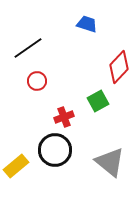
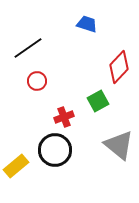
gray triangle: moved 9 px right, 17 px up
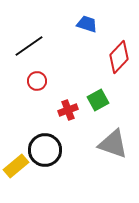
black line: moved 1 px right, 2 px up
red diamond: moved 10 px up
green square: moved 1 px up
red cross: moved 4 px right, 7 px up
gray triangle: moved 6 px left, 1 px up; rotated 20 degrees counterclockwise
black circle: moved 10 px left
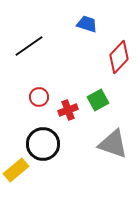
red circle: moved 2 px right, 16 px down
black circle: moved 2 px left, 6 px up
yellow rectangle: moved 4 px down
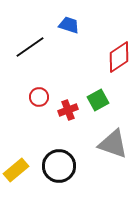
blue trapezoid: moved 18 px left, 1 px down
black line: moved 1 px right, 1 px down
red diamond: rotated 12 degrees clockwise
black circle: moved 16 px right, 22 px down
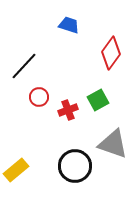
black line: moved 6 px left, 19 px down; rotated 12 degrees counterclockwise
red diamond: moved 8 px left, 4 px up; rotated 20 degrees counterclockwise
black circle: moved 16 px right
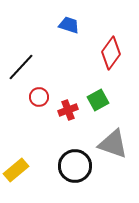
black line: moved 3 px left, 1 px down
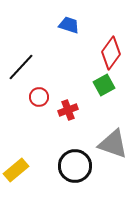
green square: moved 6 px right, 15 px up
